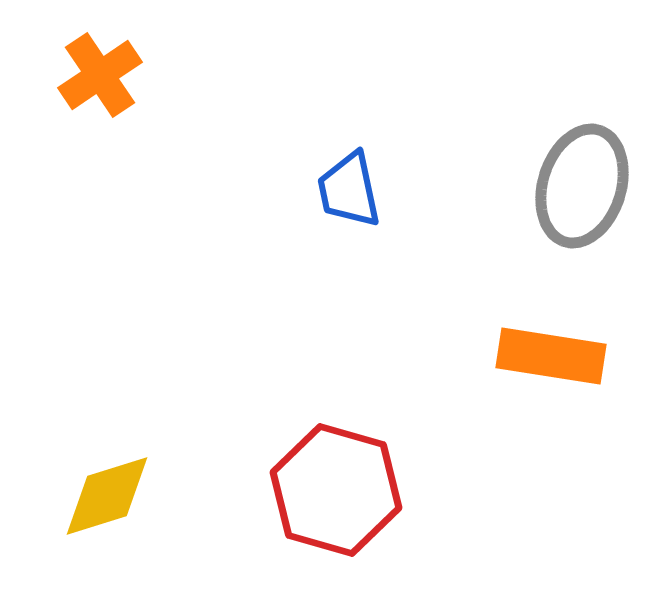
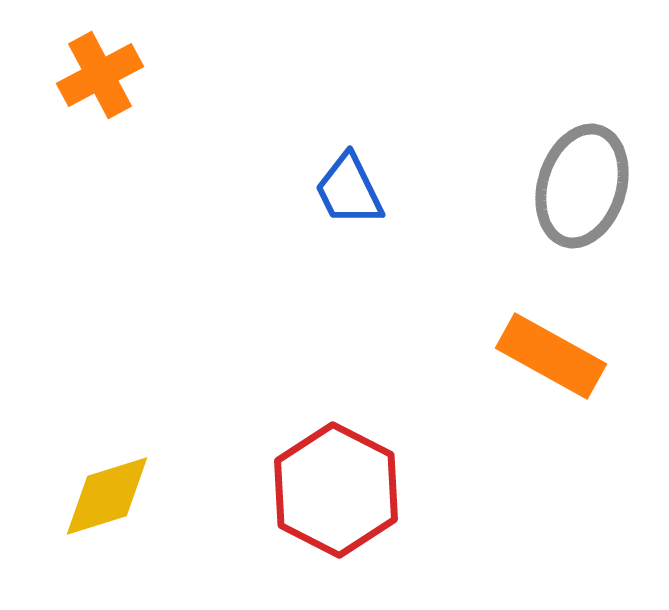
orange cross: rotated 6 degrees clockwise
blue trapezoid: rotated 14 degrees counterclockwise
orange rectangle: rotated 20 degrees clockwise
red hexagon: rotated 11 degrees clockwise
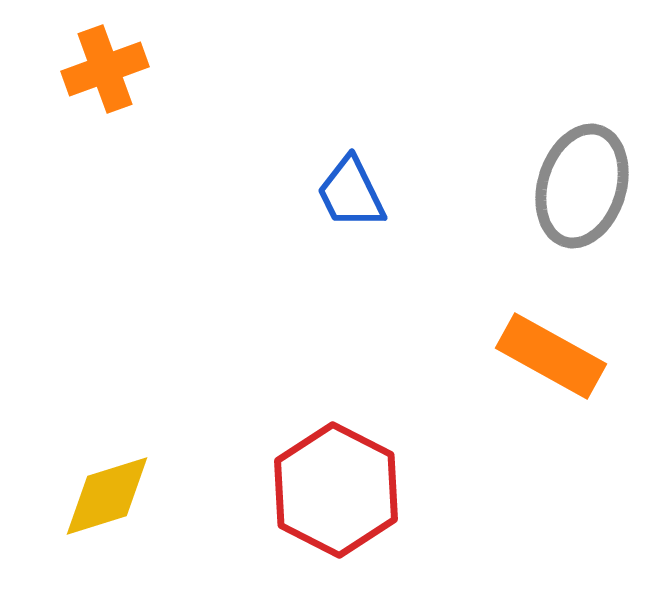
orange cross: moved 5 px right, 6 px up; rotated 8 degrees clockwise
blue trapezoid: moved 2 px right, 3 px down
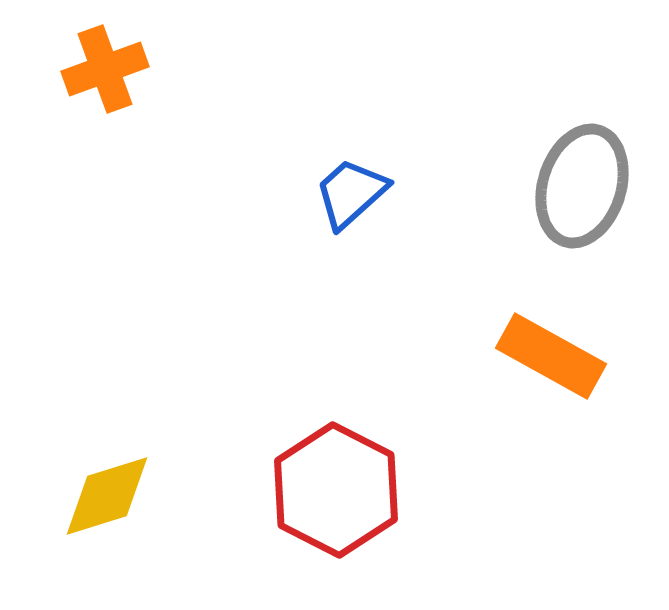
blue trapezoid: rotated 74 degrees clockwise
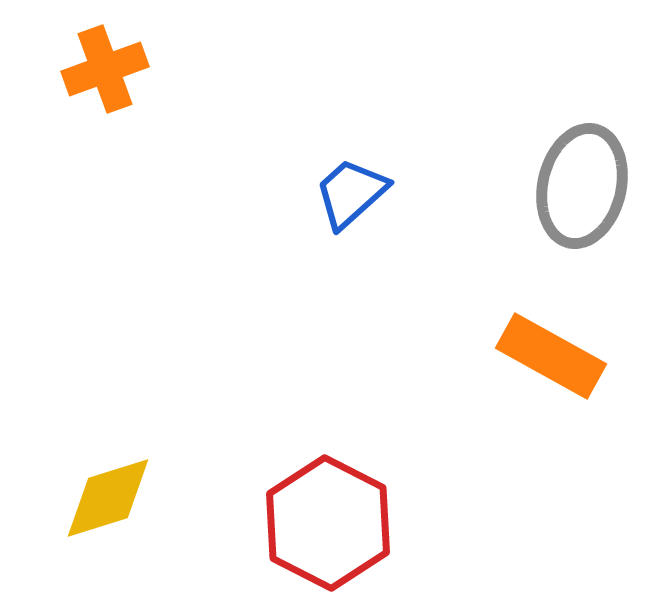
gray ellipse: rotated 4 degrees counterclockwise
red hexagon: moved 8 px left, 33 px down
yellow diamond: moved 1 px right, 2 px down
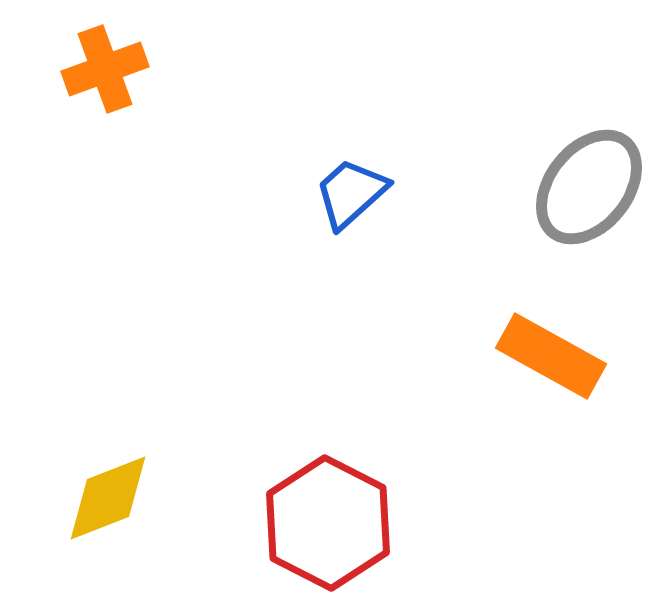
gray ellipse: moved 7 px right, 1 px down; rotated 25 degrees clockwise
yellow diamond: rotated 4 degrees counterclockwise
